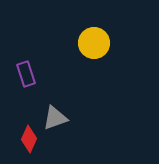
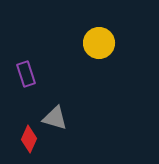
yellow circle: moved 5 px right
gray triangle: rotated 36 degrees clockwise
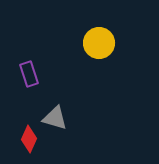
purple rectangle: moved 3 px right
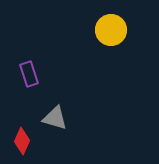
yellow circle: moved 12 px right, 13 px up
red diamond: moved 7 px left, 2 px down
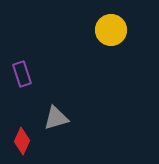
purple rectangle: moved 7 px left
gray triangle: moved 1 px right; rotated 32 degrees counterclockwise
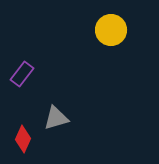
purple rectangle: rotated 55 degrees clockwise
red diamond: moved 1 px right, 2 px up
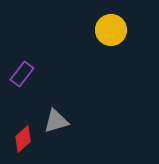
gray triangle: moved 3 px down
red diamond: rotated 24 degrees clockwise
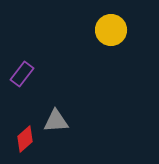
gray triangle: rotated 12 degrees clockwise
red diamond: moved 2 px right
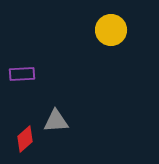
purple rectangle: rotated 50 degrees clockwise
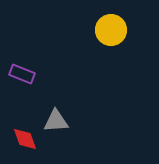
purple rectangle: rotated 25 degrees clockwise
red diamond: rotated 68 degrees counterclockwise
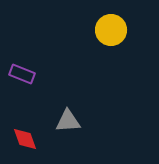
gray triangle: moved 12 px right
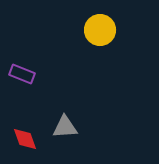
yellow circle: moved 11 px left
gray triangle: moved 3 px left, 6 px down
